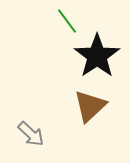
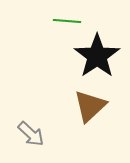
green line: rotated 48 degrees counterclockwise
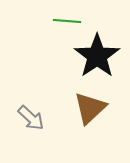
brown triangle: moved 2 px down
gray arrow: moved 16 px up
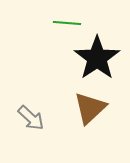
green line: moved 2 px down
black star: moved 2 px down
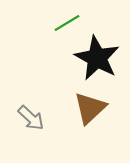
green line: rotated 36 degrees counterclockwise
black star: rotated 9 degrees counterclockwise
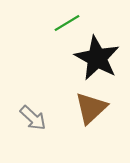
brown triangle: moved 1 px right
gray arrow: moved 2 px right
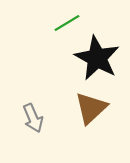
gray arrow: rotated 24 degrees clockwise
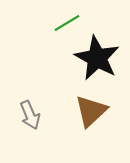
brown triangle: moved 3 px down
gray arrow: moved 3 px left, 3 px up
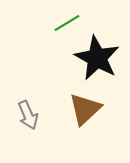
brown triangle: moved 6 px left, 2 px up
gray arrow: moved 2 px left
